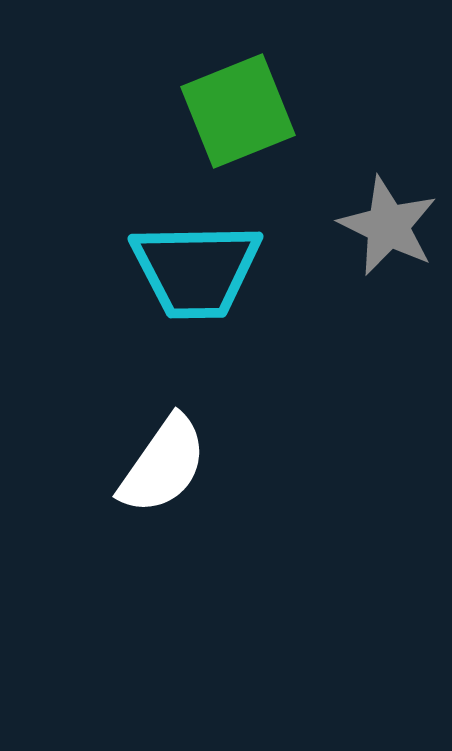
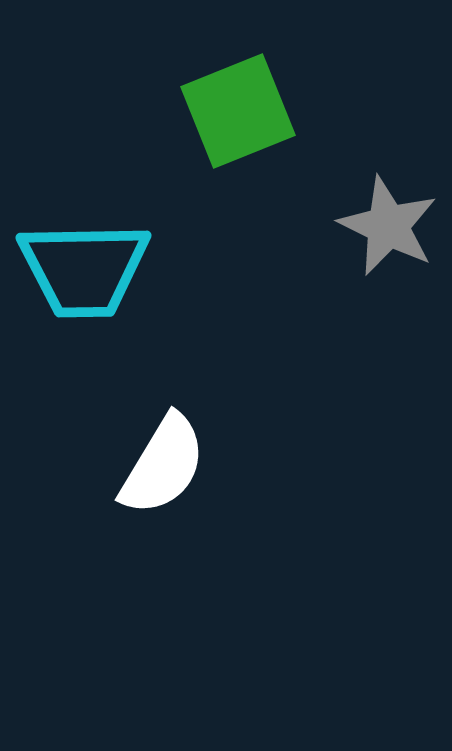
cyan trapezoid: moved 112 px left, 1 px up
white semicircle: rotated 4 degrees counterclockwise
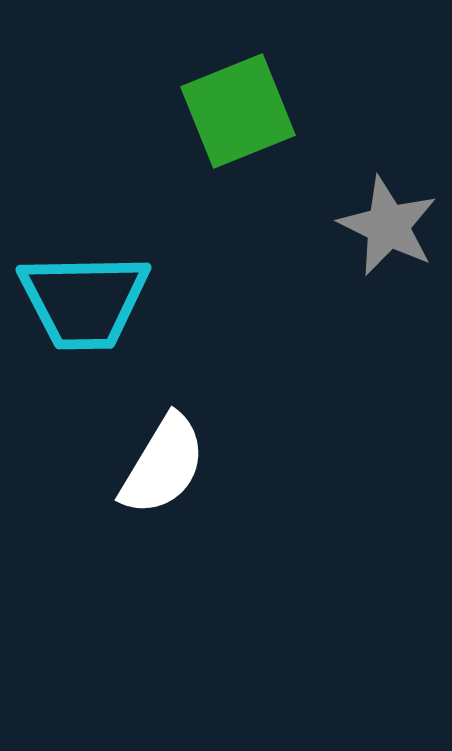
cyan trapezoid: moved 32 px down
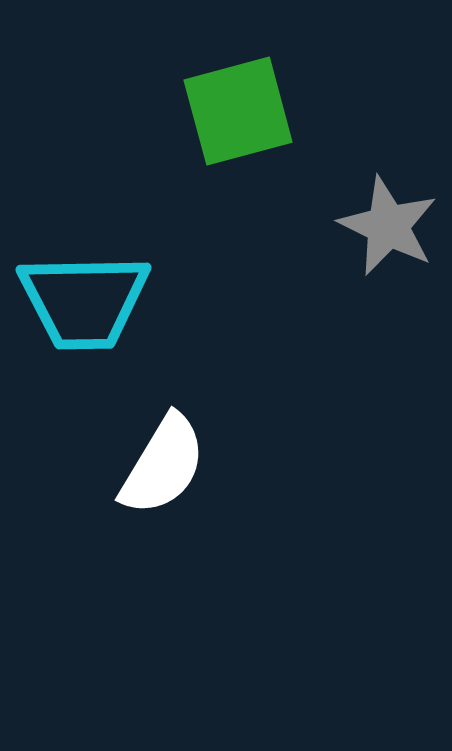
green square: rotated 7 degrees clockwise
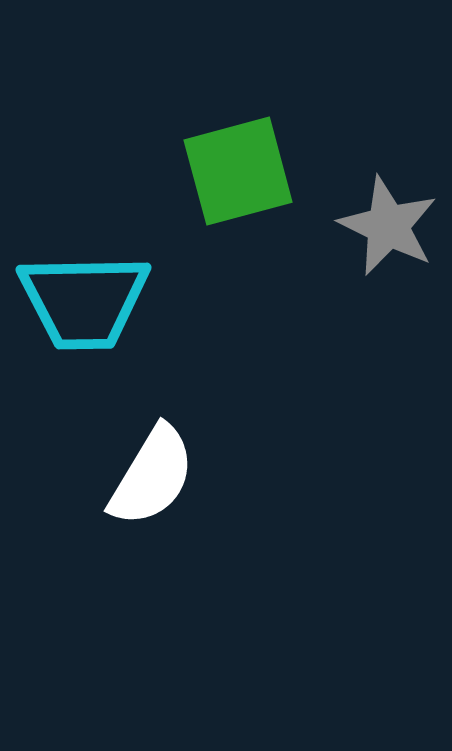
green square: moved 60 px down
white semicircle: moved 11 px left, 11 px down
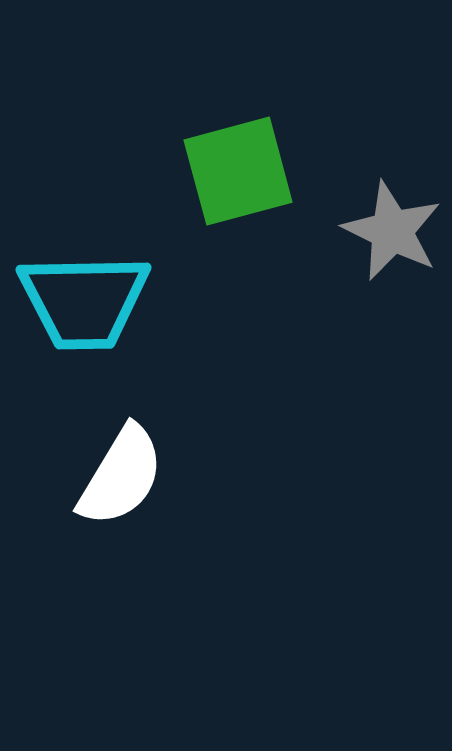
gray star: moved 4 px right, 5 px down
white semicircle: moved 31 px left
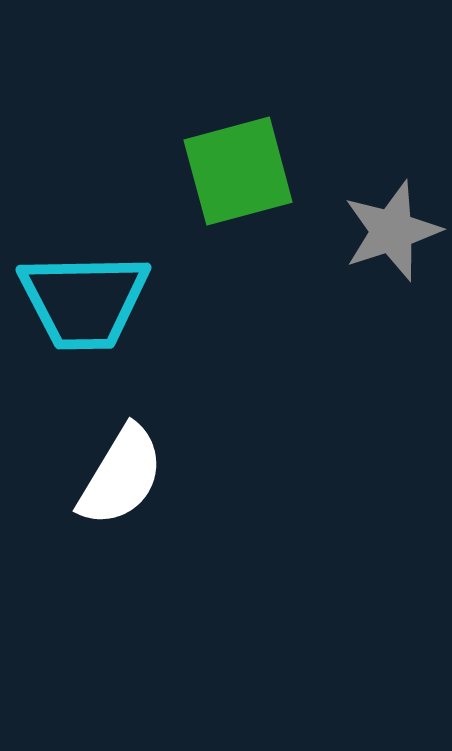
gray star: rotated 28 degrees clockwise
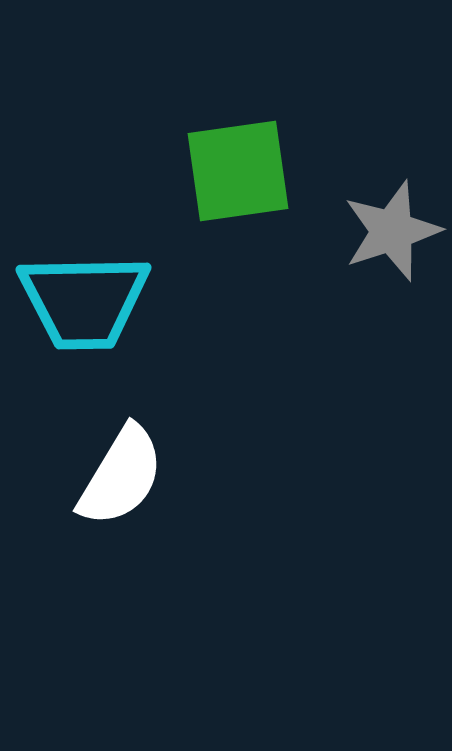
green square: rotated 7 degrees clockwise
